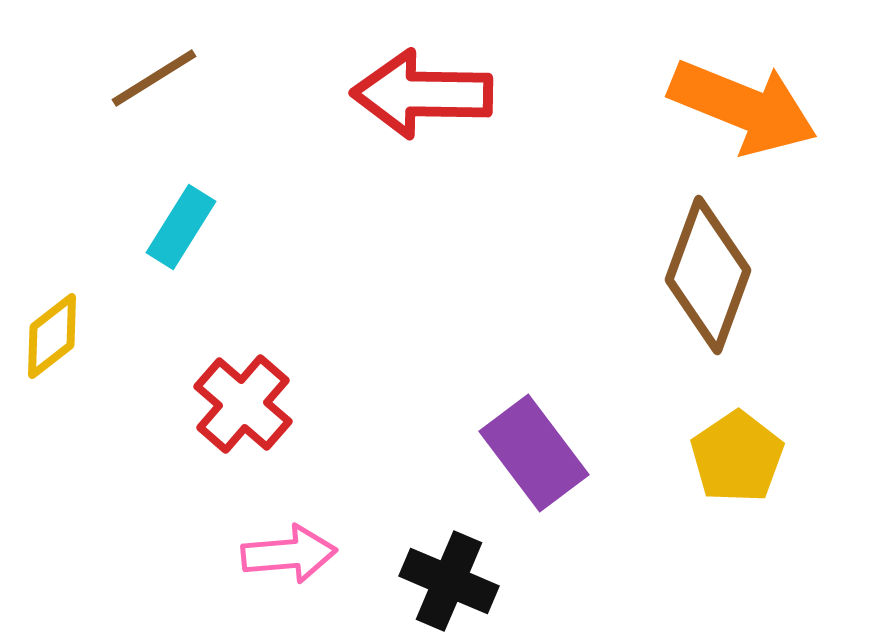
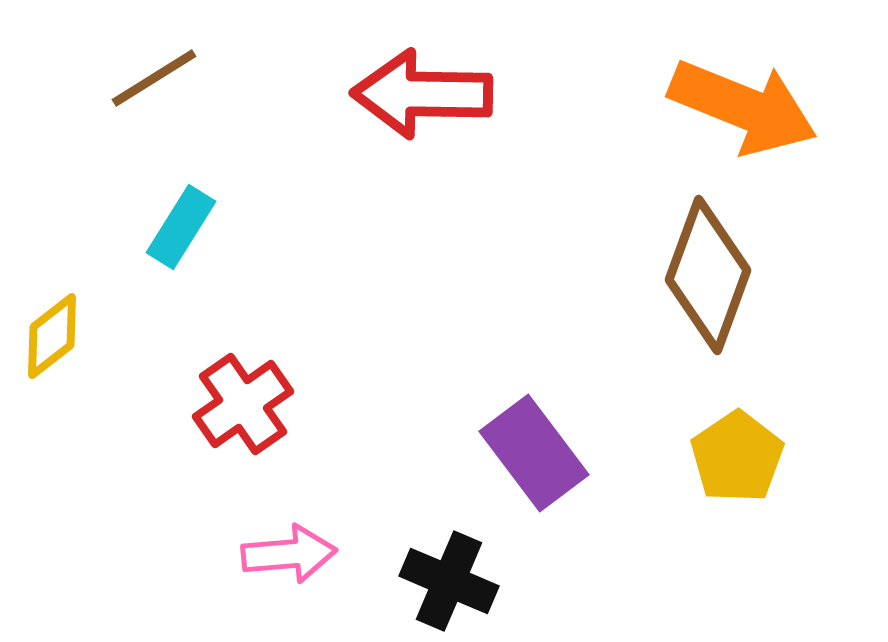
red cross: rotated 14 degrees clockwise
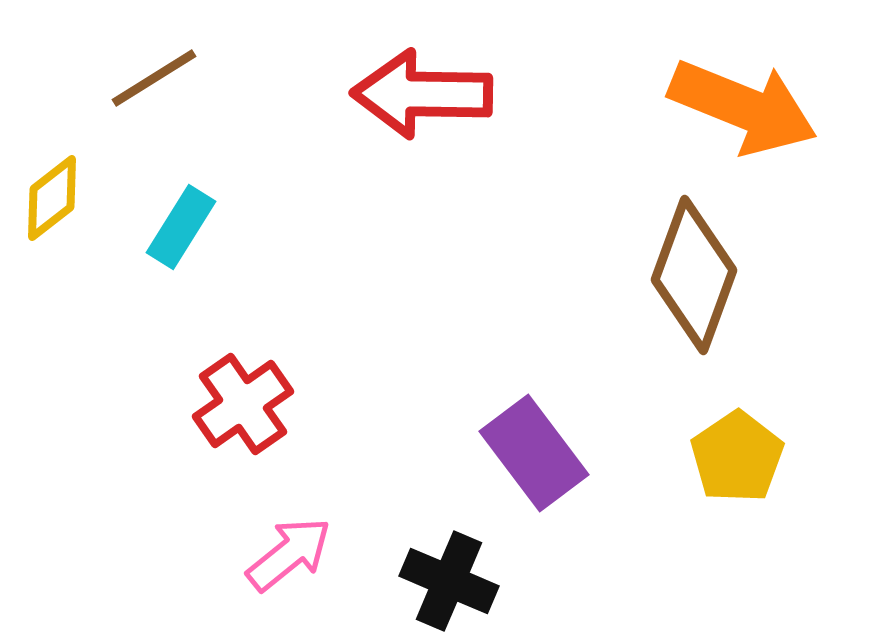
brown diamond: moved 14 px left
yellow diamond: moved 138 px up
pink arrow: rotated 34 degrees counterclockwise
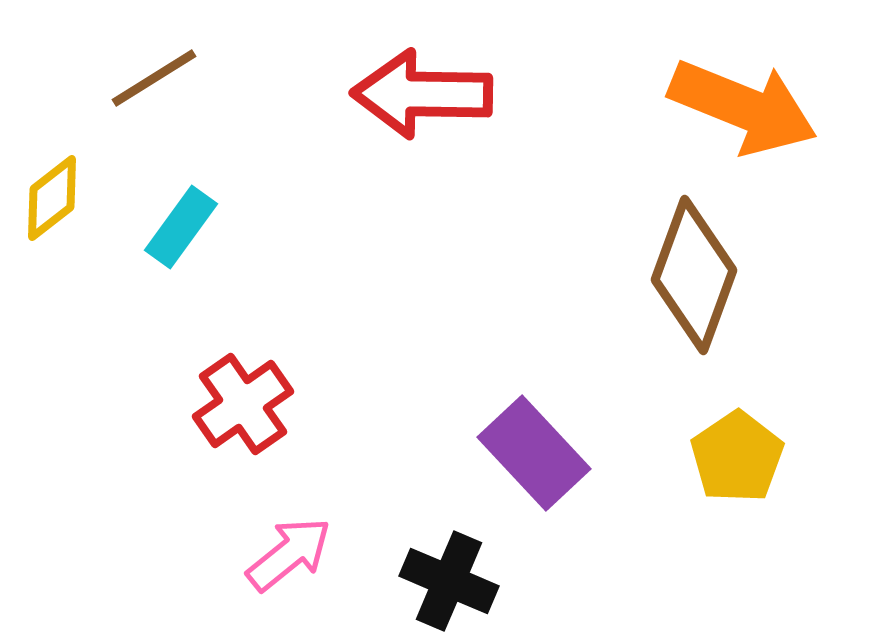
cyan rectangle: rotated 4 degrees clockwise
purple rectangle: rotated 6 degrees counterclockwise
